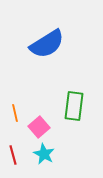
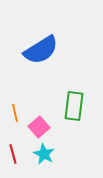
blue semicircle: moved 6 px left, 6 px down
red line: moved 1 px up
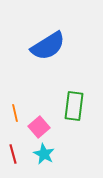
blue semicircle: moved 7 px right, 4 px up
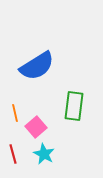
blue semicircle: moved 11 px left, 20 px down
pink square: moved 3 px left
